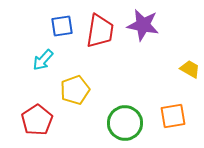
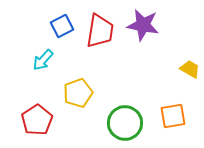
blue square: rotated 20 degrees counterclockwise
yellow pentagon: moved 3 px right, 3 px down
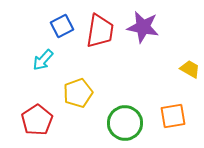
purple star: moved 2 px down
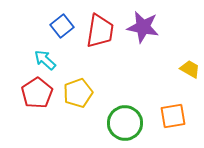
blue square: rotated 10 degrees counterclockwise
cyan arrow: moved 2 px right; rotated 90 degrees clockwise
red pentagon: moved 27 px up
